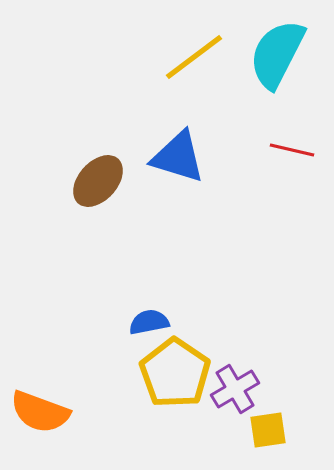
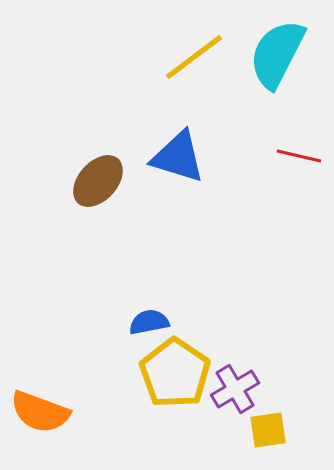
red line: moved 7 px right, 6 px down
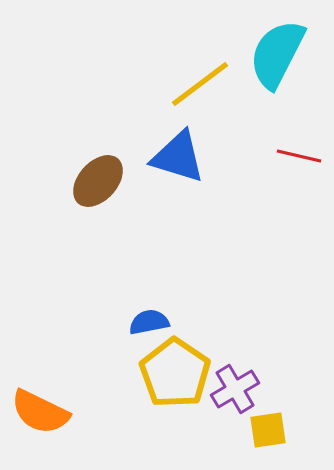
yellow line: moved 6 px right, 27 px down
orange semicircle: rotated 6 degrees clockwise
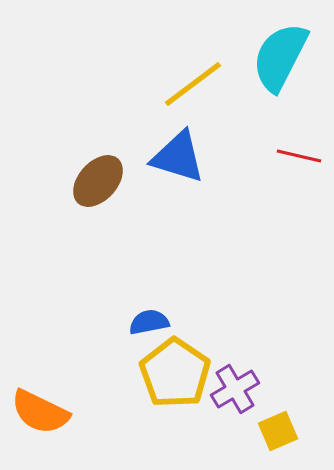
cyan semicircle: moved 3 px right, 3 px down
yellow line: moved 7 px left
yellow square: moved 10 px right, 1 px down; rotated 15 degrees counterclockwise
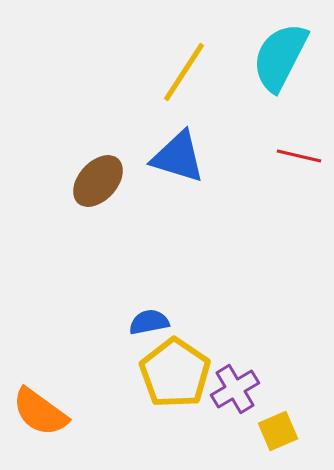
yellow line: moved 9 px left, 12 px up; rotated 20 degrees counterclockwise
orange semicircle: rotated 10 degrees clockwise
